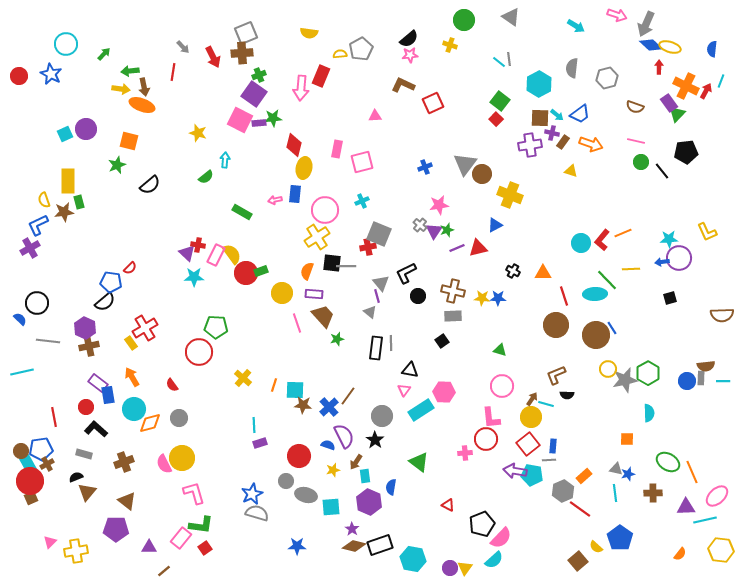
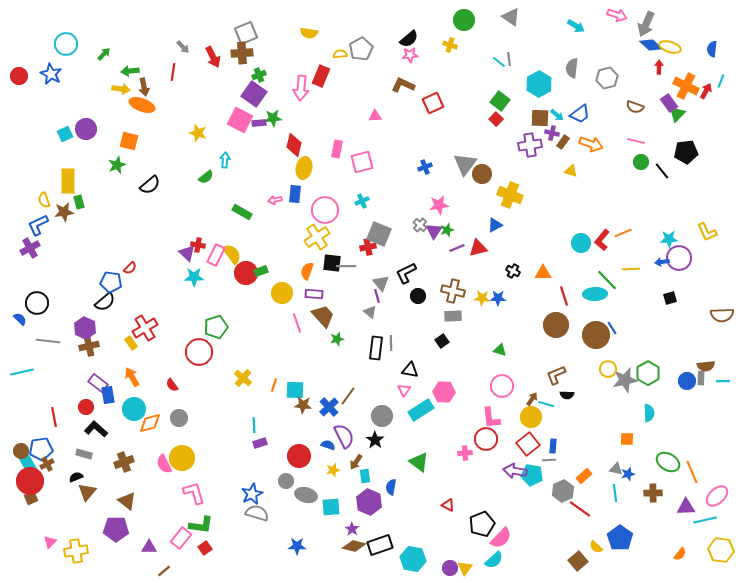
green pentagon at (216, 327): rotated 20 degrees counterclockwise
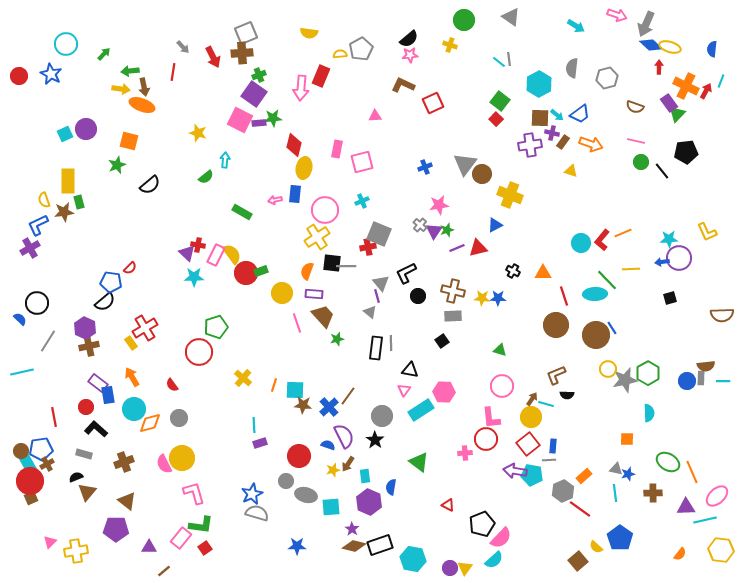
gray line at (48, 341): rotated 65 degrees counterclockwise
brown arrow at (356, 462): moved 8 px left, 2 px down
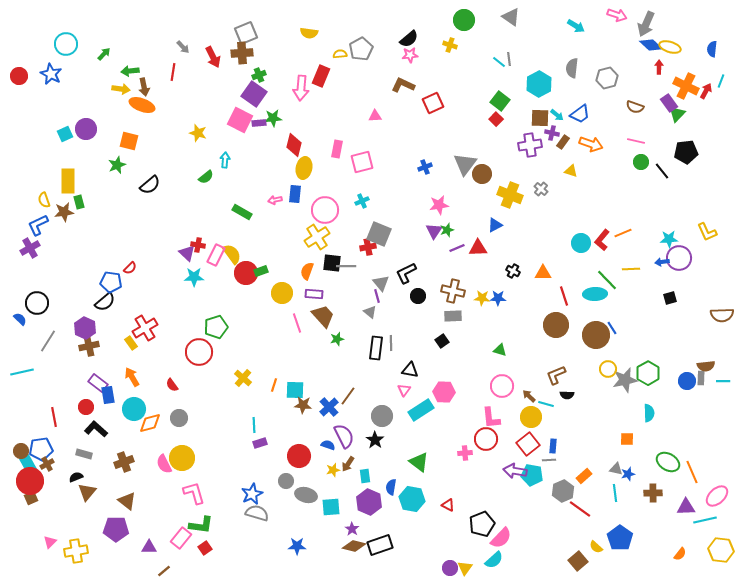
gray cross at (420, 225): moved 121 px right, 36 px up
red triangle at (478, 248): rotated 12 degrees clockwise
brown arrow at (532, 399): moved 3 px left, 3 px up; rotated 80 degrees counterclockwise
cyan hexagon at (413, 559): moved 1 px left, 60 px up
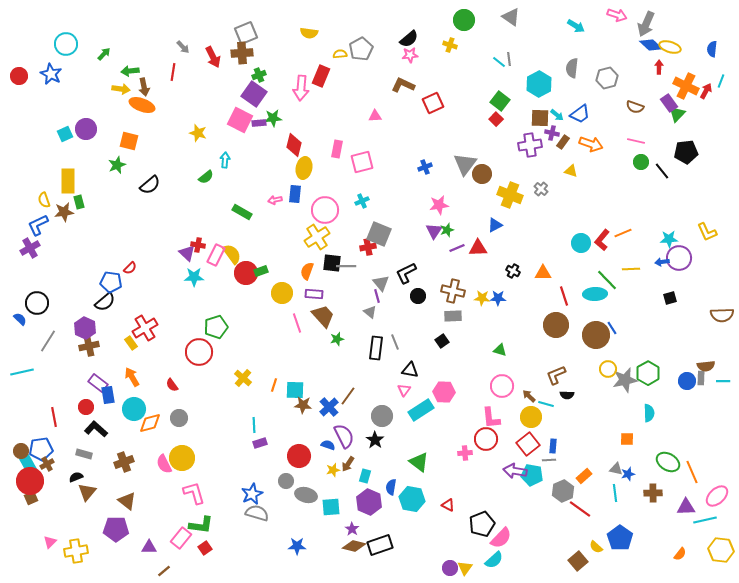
gray line at (391, 343): moved 4 px right, 1 px up; rotated 21 degrees counterclockwise
cyan rectangle at (365, 476): rotated 24 degrees clockwise
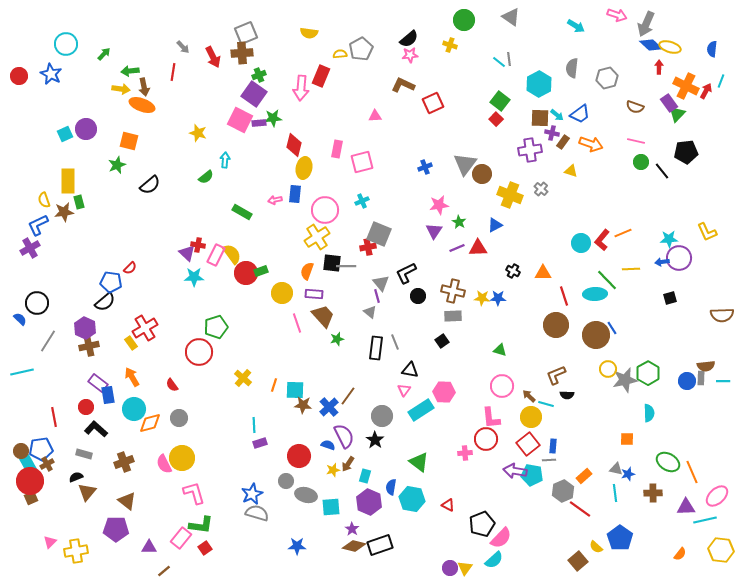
purple cross at (530, 145): moved 5 px down
green star at (447, 230): moved 12 px right, 8 px up; rotated 24 degrees counterclockwise
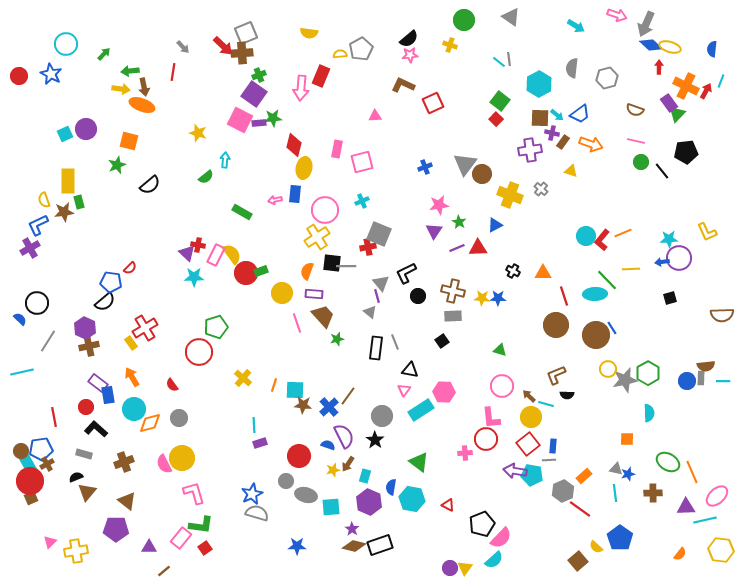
red arrow at (213, 57): moved 10 px right, 11 px up; rotated 20 degrees counterclockwise
brown semicircle at (635, 107): moved 3 px down
cyan circle at (581, 243): moved 5 px right, 7 px up
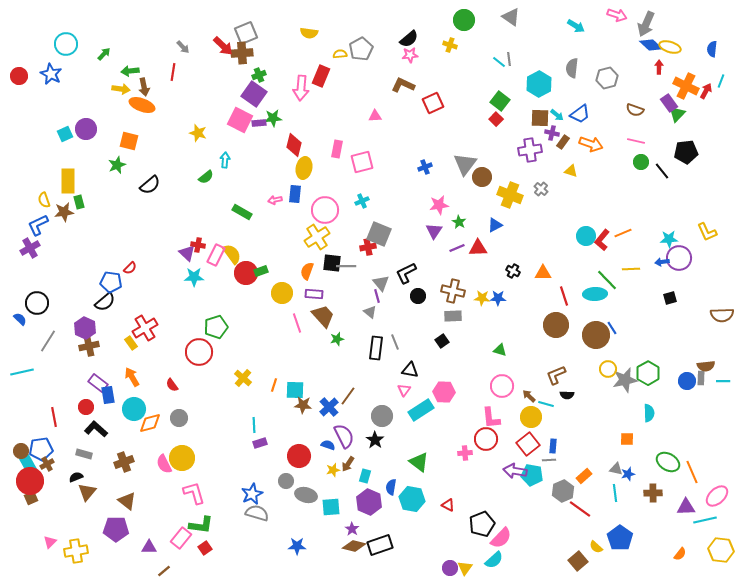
brown circle at (482, 174): moved 3 px down
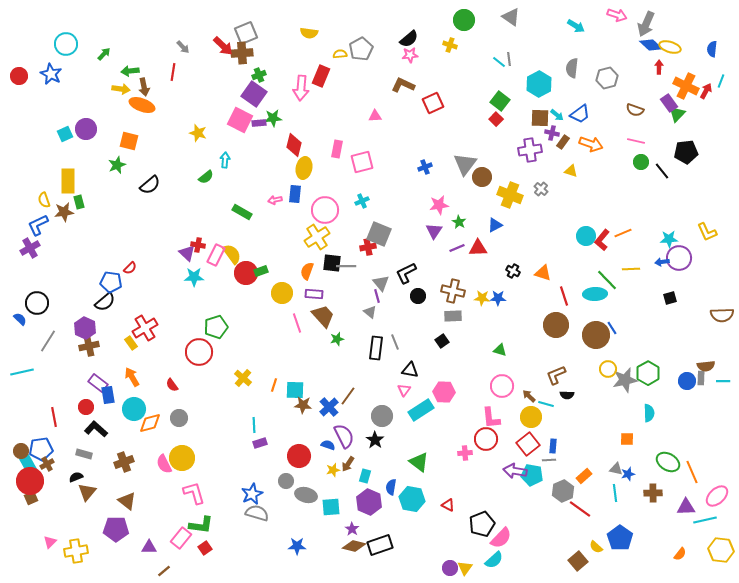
orange triangle at (543, 273): rotated 18 degrees clockwise
